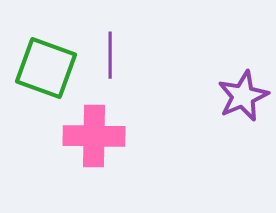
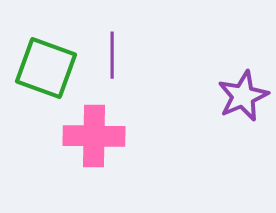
purple line: moved 2 px right
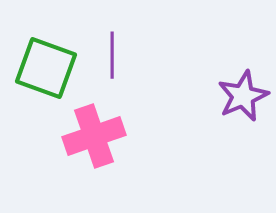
pink cross: rotated 20 degrees counterclockwise
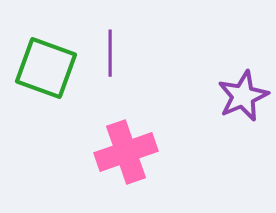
purple line: moved 2 px left, 2 px up
pink cross: moved 32 px right, 16 px down
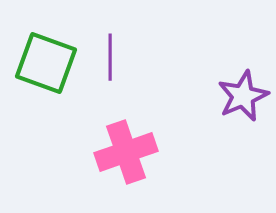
purple line: moved 4 px down
green square: moved 5 px up
